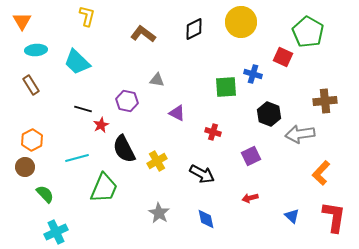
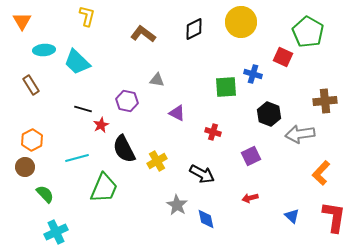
cyan ellipse: moved 8 px right
gray star: moved 18 px right, 8 px up
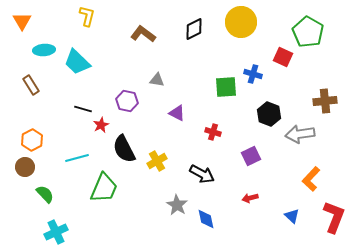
orange L-shape: moved 10 px left, 6 px down
red L-shape: rotated 12 degrees clockwise
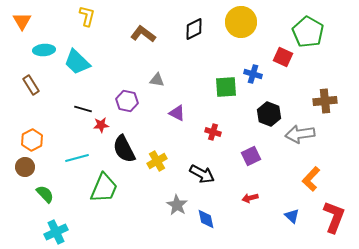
red star: rotated 21 degrees clockwise
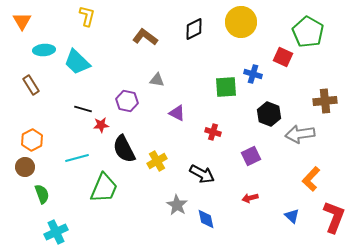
brown L-shape: moved 2 px right, 3 px down
green semicircle: moved 3 px left; rotated 24 degrees clockwise
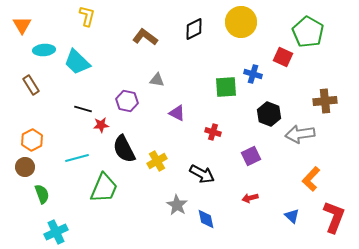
orange triangle: moved 4 px down
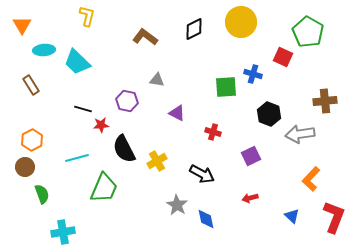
cyan cross: moved 7 px right; rotated 15 degrees clockwise
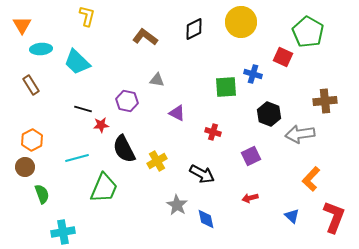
cyan ellipse: moved 3 px left, 1 px up
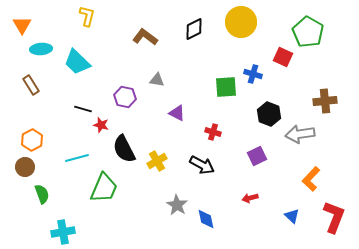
purple hexagon: moved 2 px left, 4 px up
red star: rotated 21 degrees clockwise
purple square: moved 6 px right
black arrow: moved 9 px up
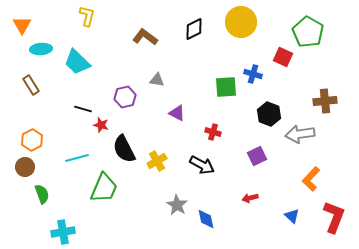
purple hexagon: rotated 25 degrees counterclockwise
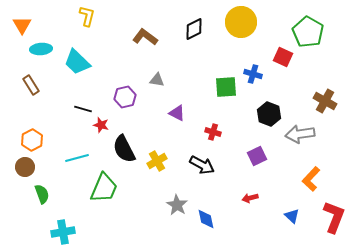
brown cross: rotated 35 degrees clockwise
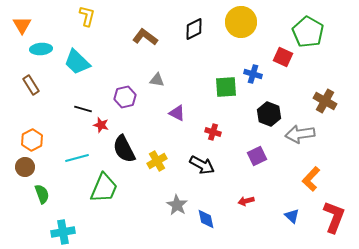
red arrow: moved 4 px left, 3 px down
